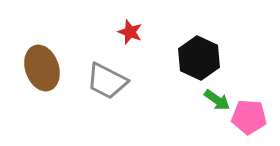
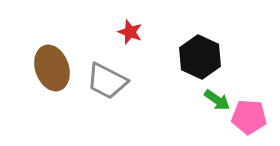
black hexagon: moved 1 px right, 1 px up
brown ellipse: moved 10 px right
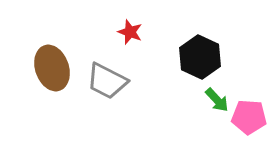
green arrow: rotated 12 degrees clockwise
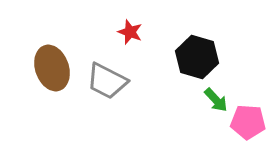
black hexagon: moved 3 px left; rotated 9 degrees counterclockwise
green arrow: moved 1 px left
pink pentagon: moved 1 px left, 5 px down
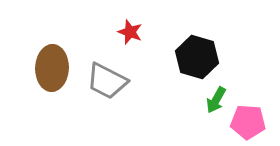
brown ellipse: rotated 21 degrees clockwise
green arrow: rotated 72 degrees clockwise
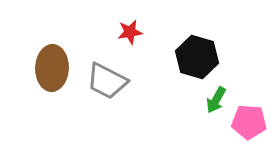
red star: rotated 30 degrees counterclockwise
pink pentagon: moved 1 px right
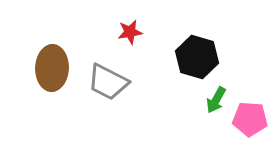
gray trapezoid: moved 1 px right, 1 px down
pink pentagon: moved 1 px right, 3 px up
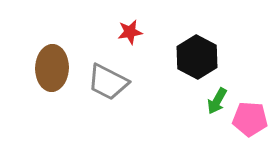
black hexagon: rotated 12 degrees clockwise
green arrow: moved 1 px right, 1 px down
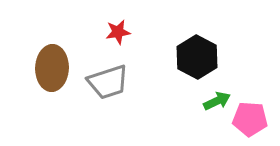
red star: moved 12 px left
gray trapezoid: rotated 45 degrees counterclockwise
green arrow: rotated 144 degrees counterclockwise
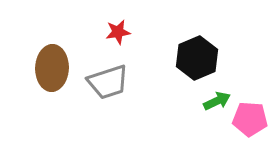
black hexagon: moved 1 px down; rotated 9 degrees clockwise
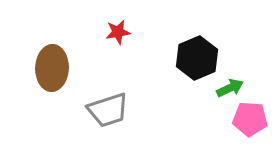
gray trapezoid: moved 28 px down
green arrow: moved 13 px right, 13 px up
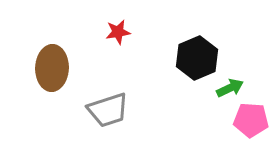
pink pentagon: moved 1 px right, 1 px down
